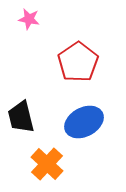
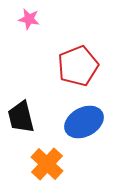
red pentagon: moved 4 px down; rotated 12 degrees clockwise
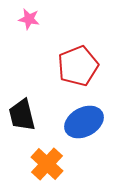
black trapezoid: moved 1 px right, 2 px up
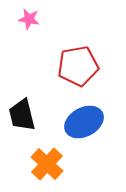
red pentagon: rotated 12 degrees clockwise
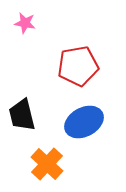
pink star: moved 4 px left, 4 px down
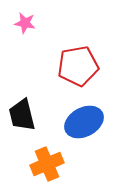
orange cross: rotated 24 degrees clockwise
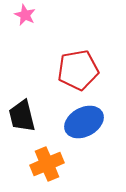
pink star: moved 8 px up; rotated 15 degrees clockwise
red pentagon: moved 4 px down
black trapezoid: moved 1 px down
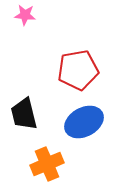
pink star: rotated 20 degrees counterclockwise
black trapezoid: moved 2 px right, 2 px up
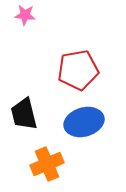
blue ellipse: rotated 12 degrees clockwise
